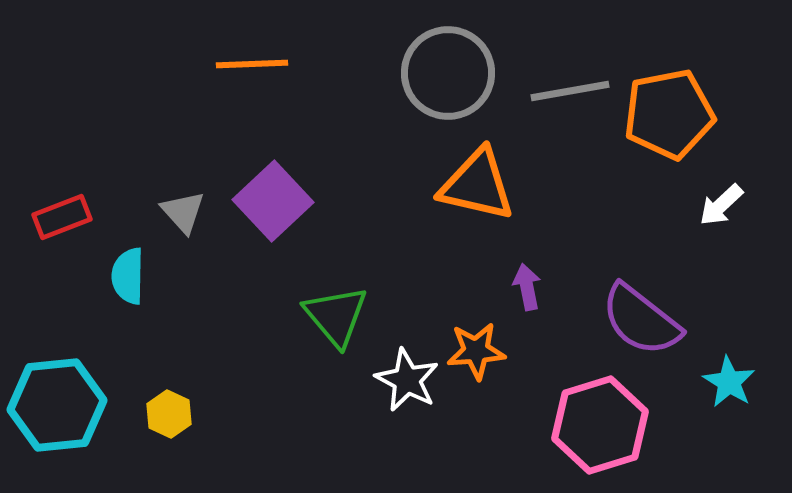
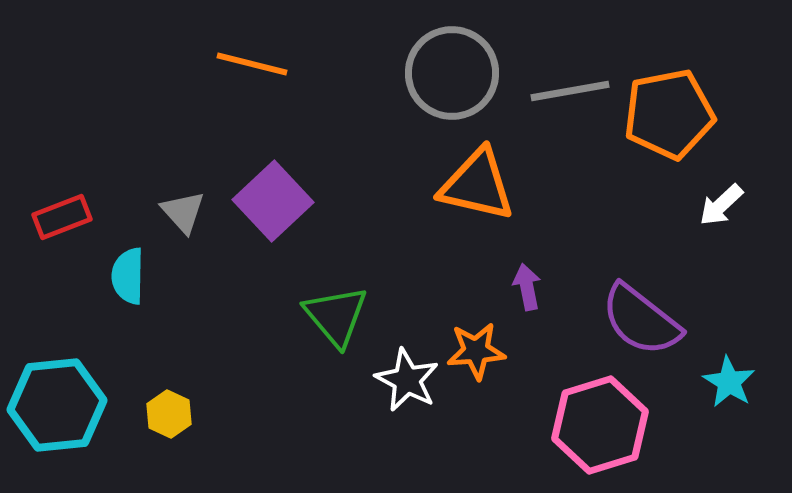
orange line: rotated 16 degrees clockwise
gray circle: moved 4 px right
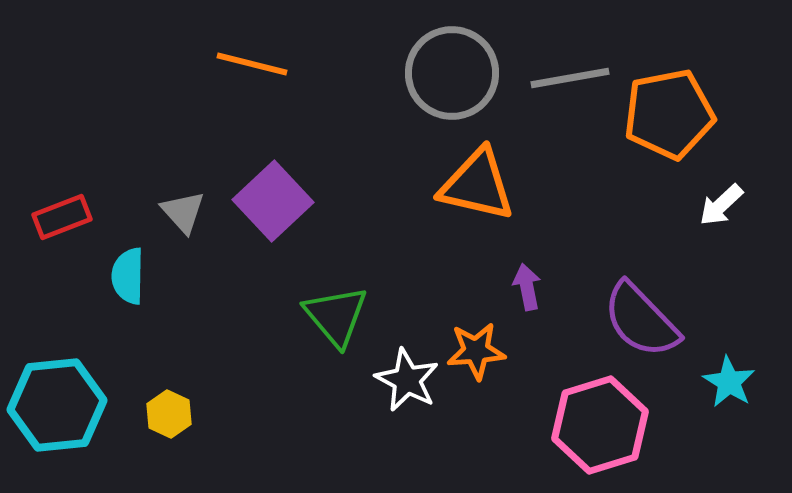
gray line: moved 13 px up
purple semicircle: rotated 8 degrees clockwise
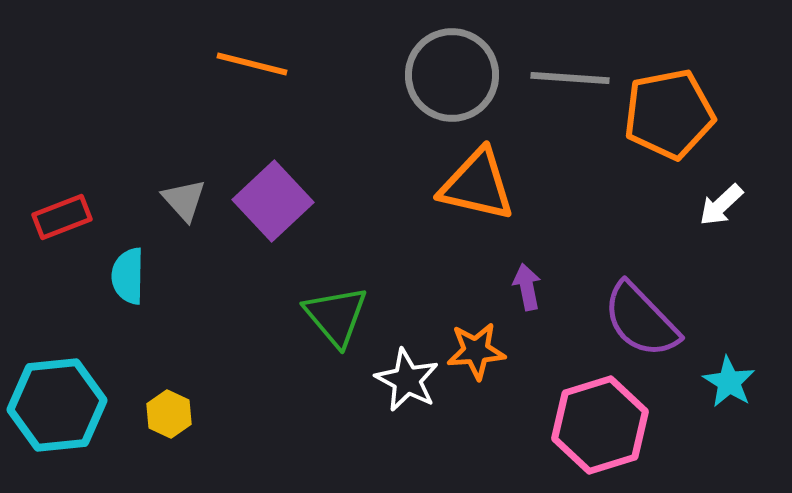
gray circle: moved 2 px down
gray line: rotated 14 degrees clockwise
gray triangle: moved 1 px right, 12 px up
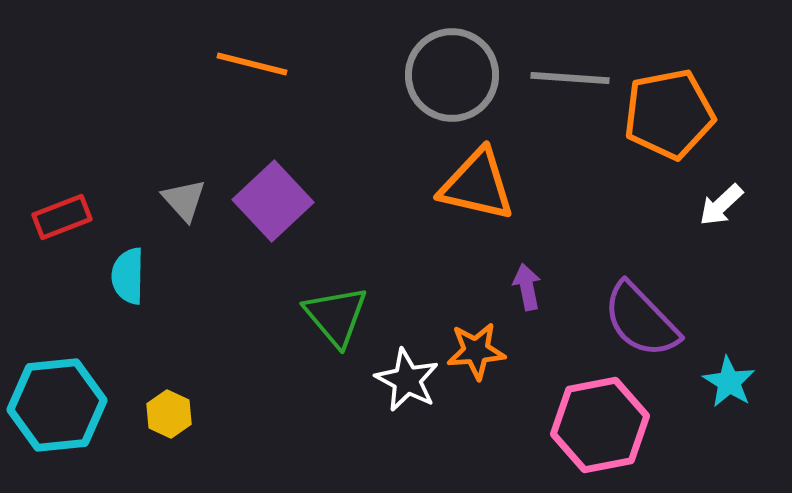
pink hexagon: rotated 6 degrees clockwise
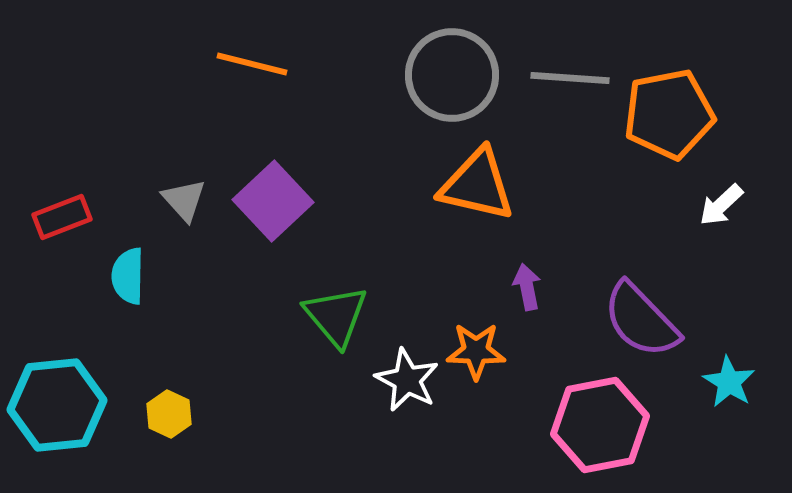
orange star: rotated 6 degrees clockwise
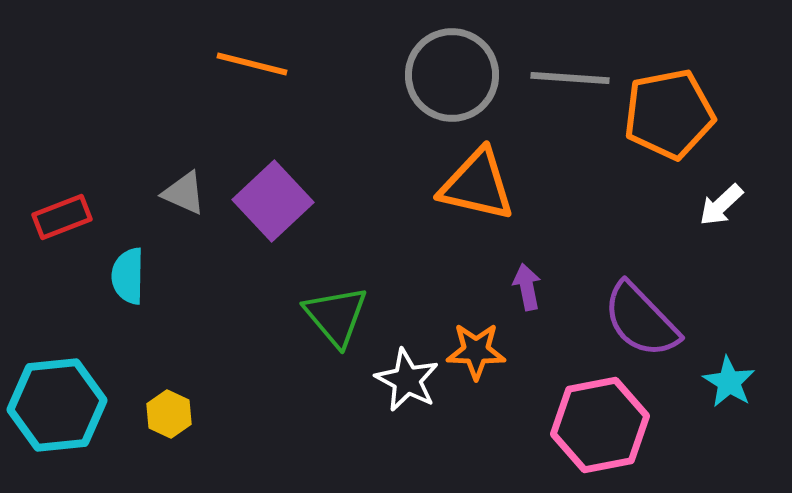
gray triangle: moved 7 px up; rotated 24 degrees counterclockwise
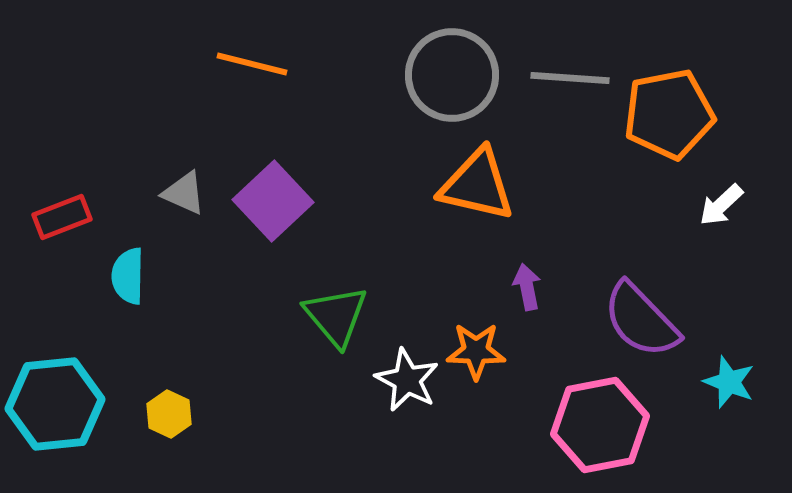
cyan star: rotated 10 degrees counterclockwise
cyan hexagon: moved 2 px left, 1 px up
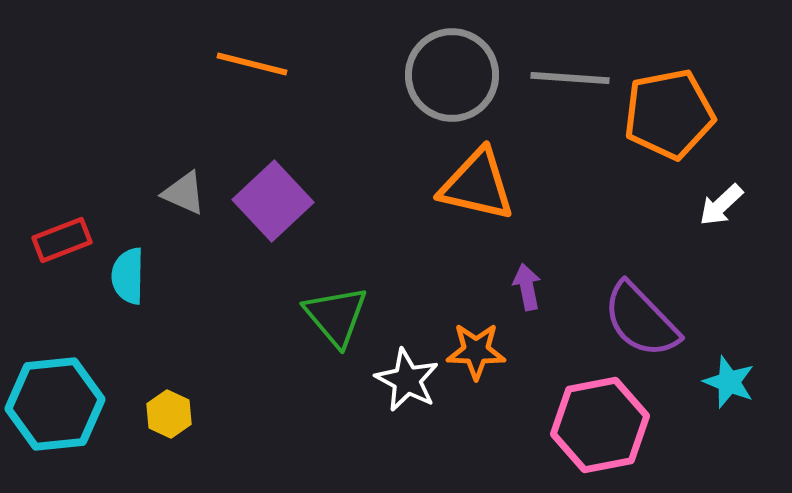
red rectangle: moved 23 px down
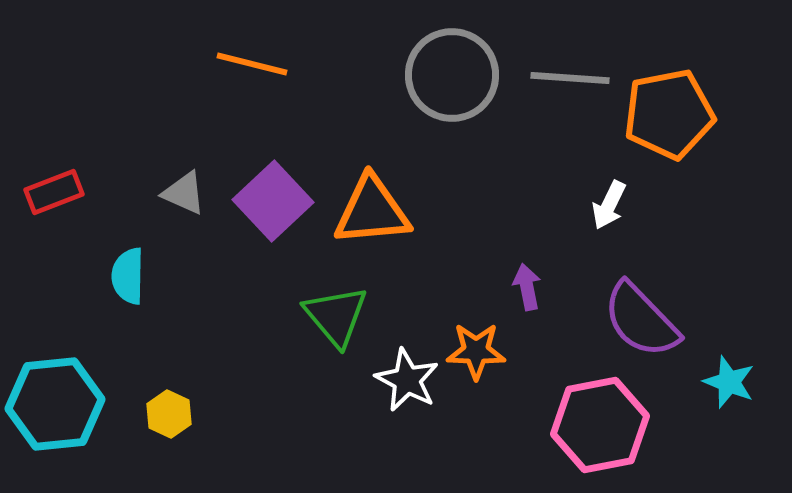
orange triangle: moved 105 px left, 26 px down; rotated 18 degrees counterclockwise
white arrow: moved 112 px left; rotated 21 degrees counterclockwise
red rectangle: moved 8 px left, 48 px up
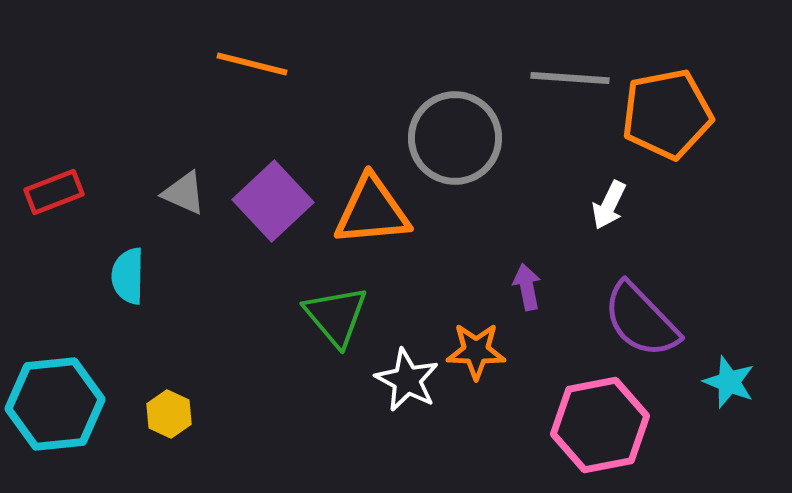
gray circle: moved 3 px right, 63 px down
orange pentagon: moved 2 px left
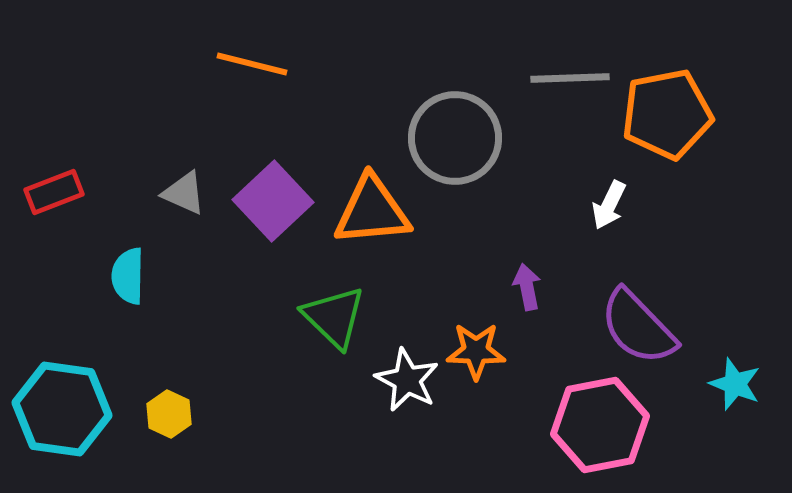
gray line: rotated 6 degrees counterclockwise
green triangle: moved 2 px left, 1 px down; rotated 6 degrees counterclockwise
purple semicircle: moved 3 px left, 7 px down
cyan star: moved 6 px right, 2 px down
cyan hexagon: moved 7 px right, 5 px down; rotated 14 degrees clockwise
